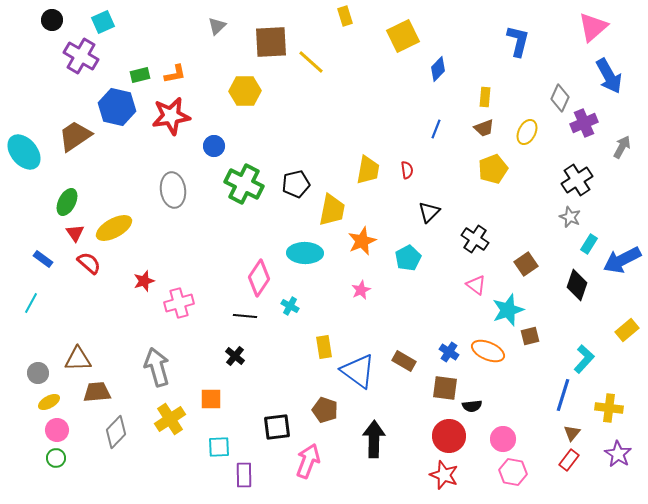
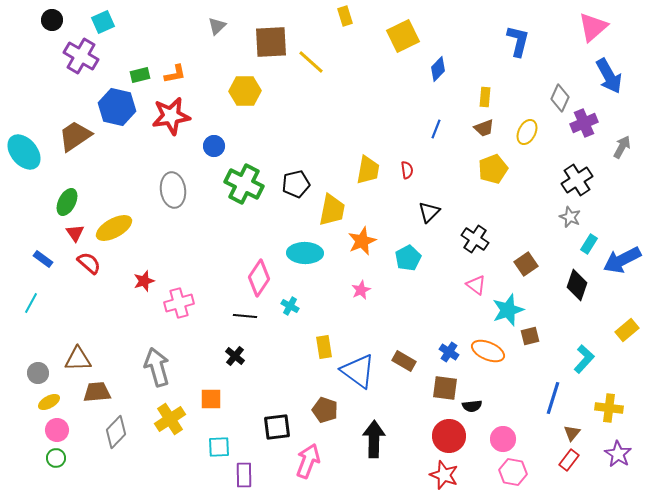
blue line at (563, 395): moved 10 px left, 3 px down
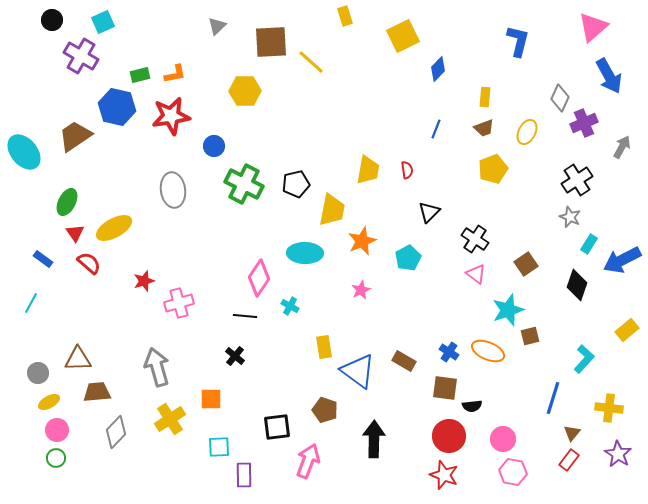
pink triangle at (476, 285): moved 11 px up
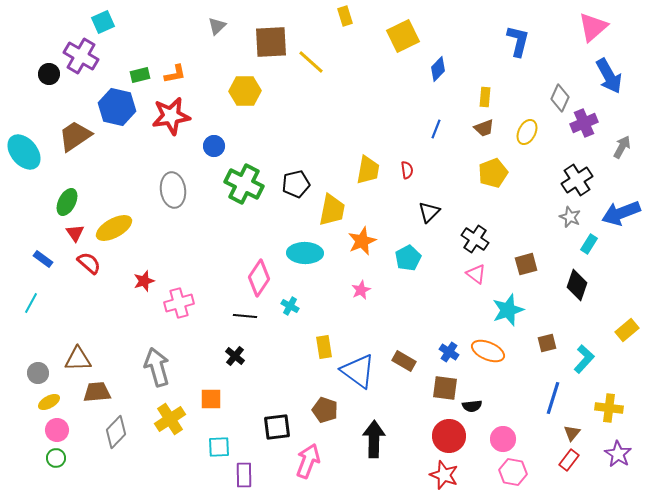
black circle at (52, 20): moved 3 px left, 54 px down
yellow pentagon at (493, 169): moved 4 px down
blue arrow at (622, 260): moved 1 px left, 47 px up; rotated 6 degrees clockwise
brown square at (526, 264): rotated 20 degrees clockwise
brown square at (530, 336): moved 17 px right, 7 px down
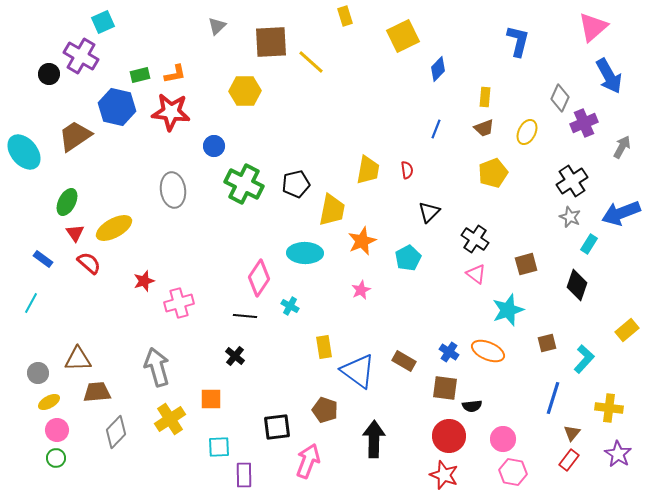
red star at (171, 116): moved 4 px up; rotated 15 degrees clockwise
black cross at (577, 180): moved 5 px left, 1 px down
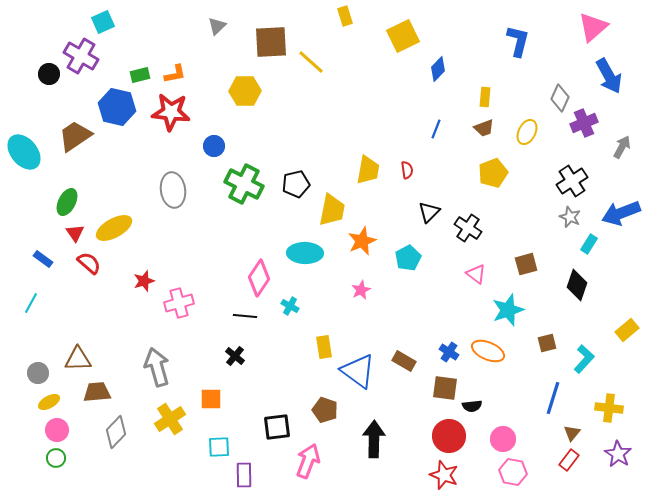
black cross at (475, 239): moved 7 px left, 11 px up
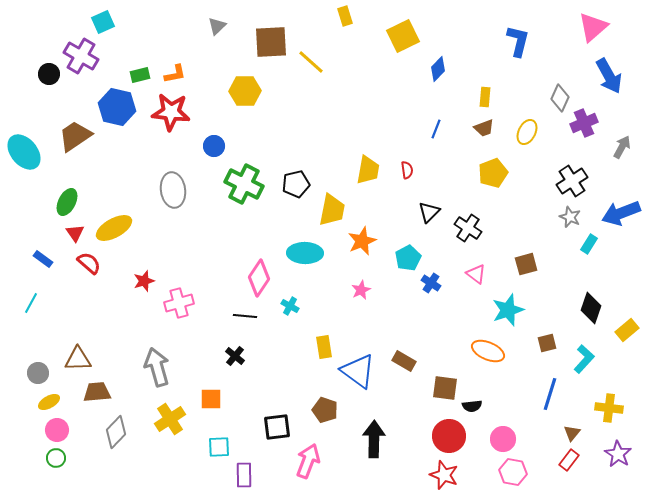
black diamond at (577, 285): moved 14 px right, 23 px down
blue cross at (449, 352): moved 18 px left, 69 px up
blue line at (553, 398): moved 3 px left, 4 px up
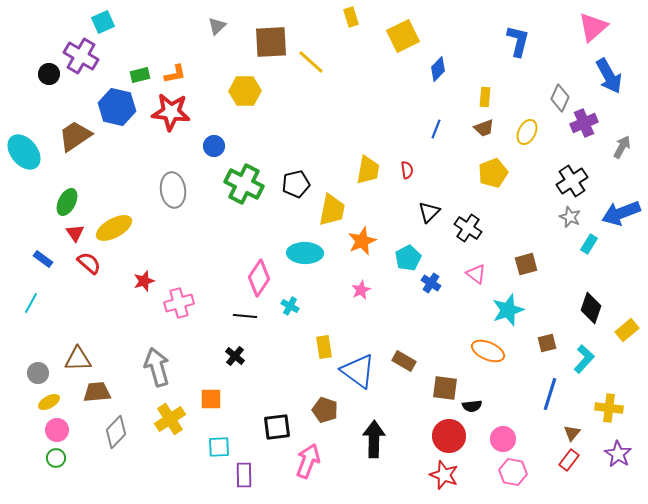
yellow rectangle at (345, 16): moved 6 px right, 1 px down
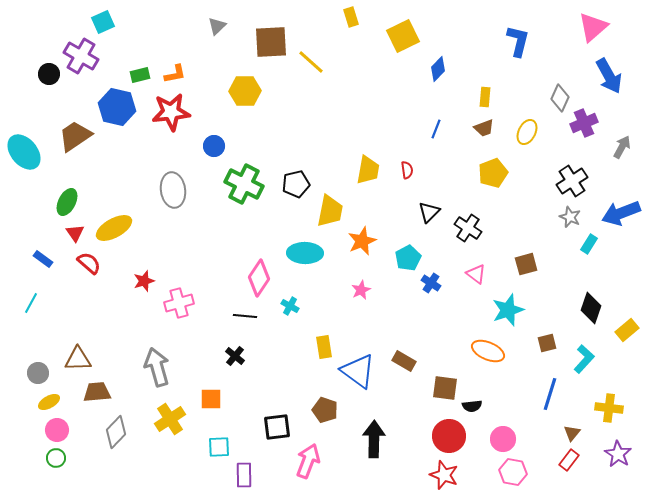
red star at (171, 112): rotated 12 degrees counterclockwise
yellow trapezoid at (332, 210): moved 2 px left, 1 px down
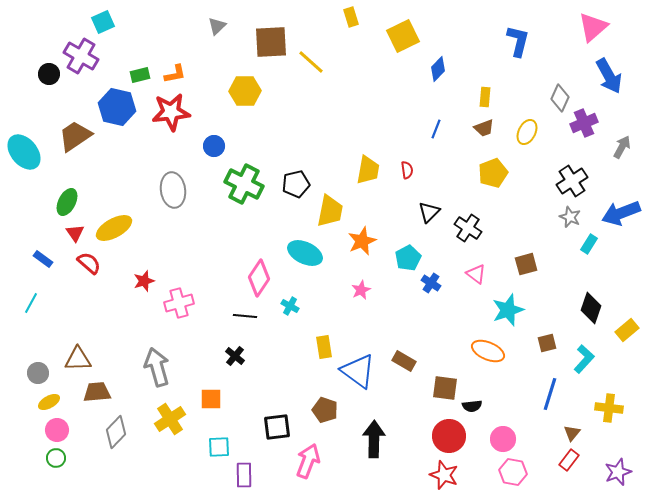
cyan ellipse at (305, 253): rotated 24 degrees clockwise
purple star at (618, 454): moved 18 px down; rotated 20 degrees clockwise
